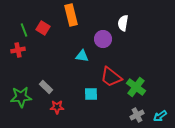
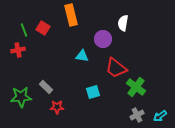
red trapezoid: moved 5 px right, 9 px up
cyan square: moved 2 px right, 2 px up; rotated 16 degrees counterclockwise
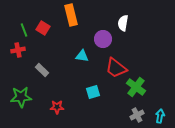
gray rectangle: moved 4 px left, 17 px up
cyan arrow: rotated 136 degrees clockwise
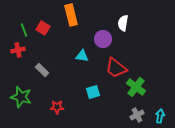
green star: rotated 20 degrees clockwise
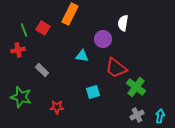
orange rectangle: moved 1 px left, 1 px up; rotated 40 degrees clockwise
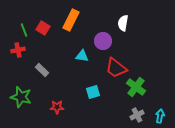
orange rectangle: moved 1 px right, 6 px down
purple circle: moved 2 px down
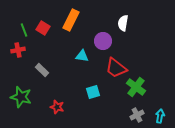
red star: rotated 16 degrees clockwise
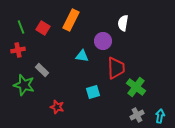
green line: moved 3 px left, 3 px up
red trapezoid: rotated 130 degrees counterclockwise
green star: moved 3 px right, 12 px up
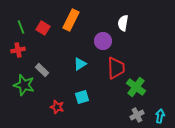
cyan triangle: moved 2 px left, 8 px down; rotated 40 degrees counterclockwise
cyan square: moved 11 px left, 5 px down
